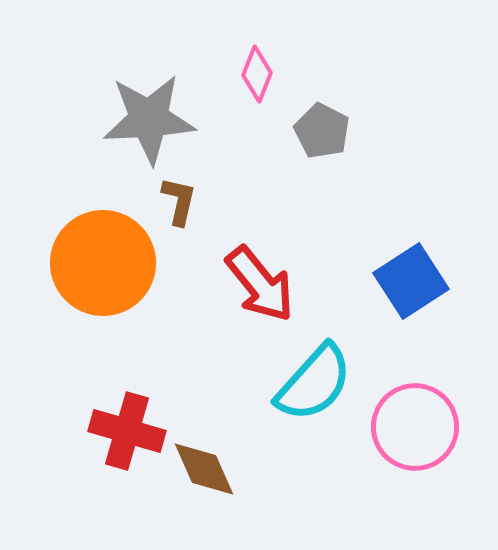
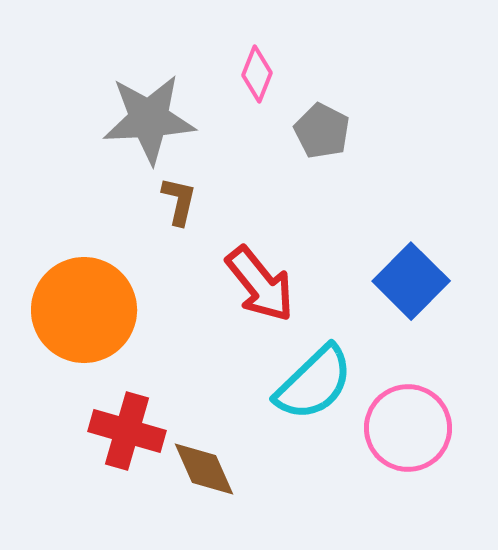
orange circle: moved 19 px left, 47 px down
blue square: rotated 12 degrees counterclockwise
cyan semicircle: rotated 4 degrees clockwise
pink circle: moved 7 px left, 1 px down
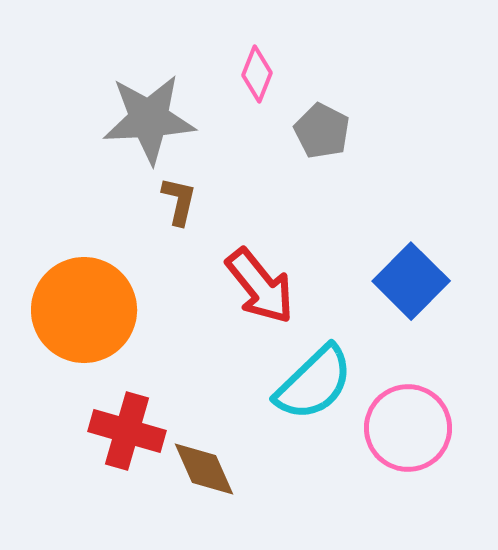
red arrow: moved 2 px down
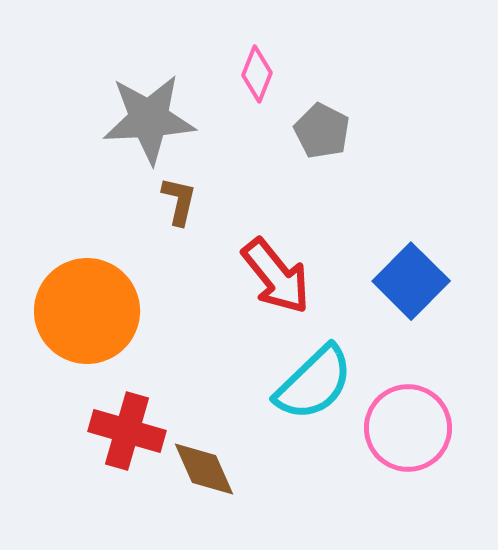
red arrow: moved 16 px right, 10 px up
orange circle: moved 3 px right, 1 px down
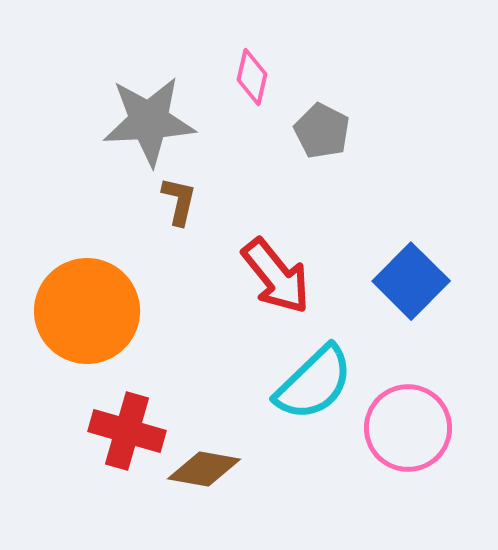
pink diamond: moved 5 px left, 3 px down; rotated 8 degrees counterclockwise
gray star: moved 2 px down
brown diamond: rotated 56 degrees counterclockwise
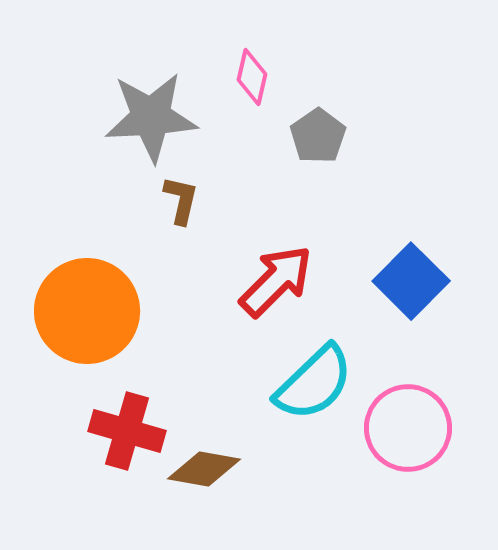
gray star: moved 2 px right, 4 px up
gray pentagon: moved 4 px left, 5 px down; rotated 10 degrees clockwise
brown L-shape: moved 2 px right, 1 px up
red arrow: moved 5 px down; rotated 96 degrees counterclockwise
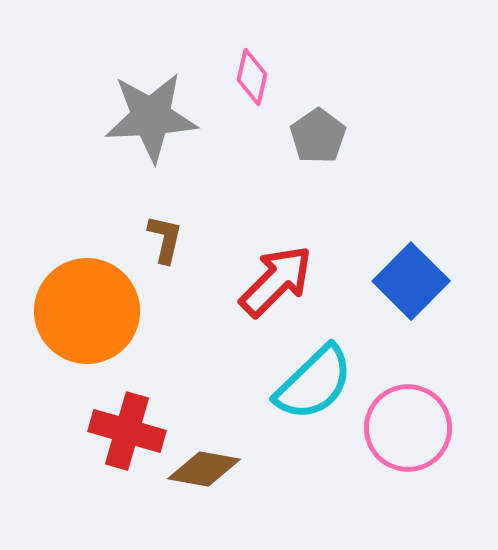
brown L-shape: moved 16 px left, 39 px down
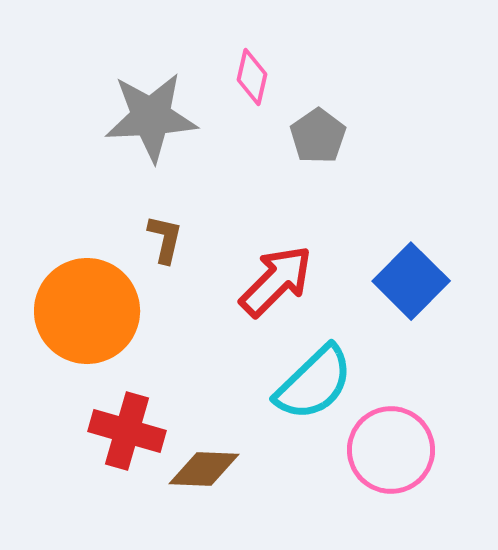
pink circle: moved 17 px left, 22 px down
brown diamond: rotated 8 degrees counterclockwise
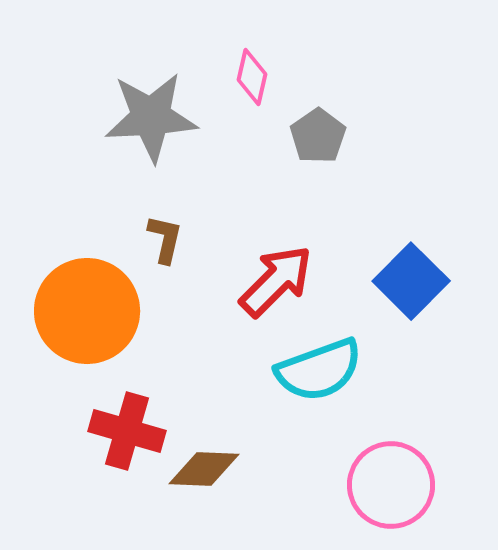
cyan semicircle: moved 5 px right, 13 px up; rotated 24 degrees clockwise
pink circle: moved 35 px down
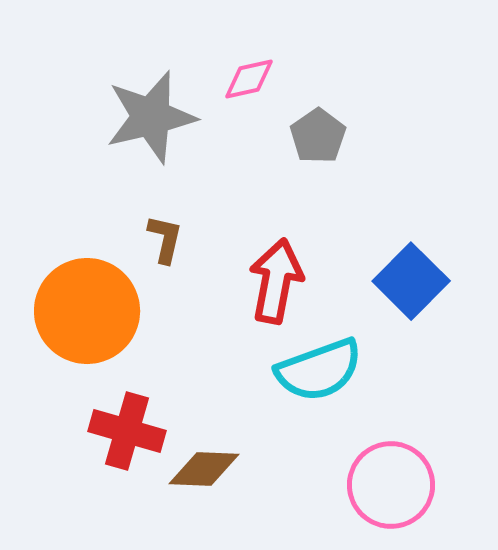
pink diamond: moved 3 px left, 2 px down; rotated 64 degrees clockwise
gray star: rotated 10 degrees counterclockwise
red arrow: rotated 34 degrees counterclockwise
